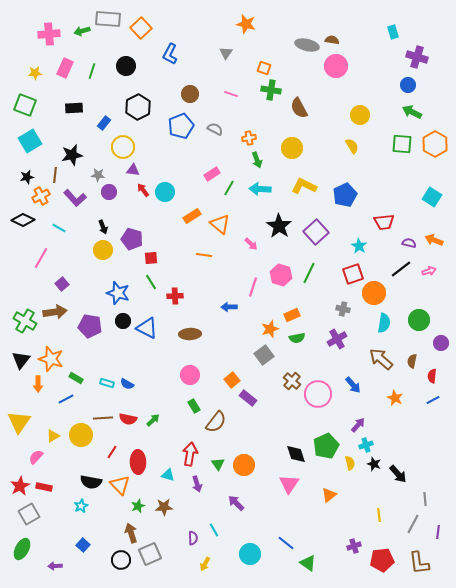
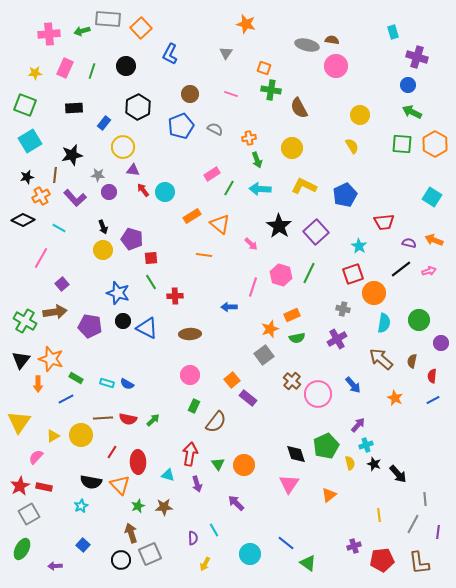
green rectangle at (194, 406): rotated 56 degrees clockwise
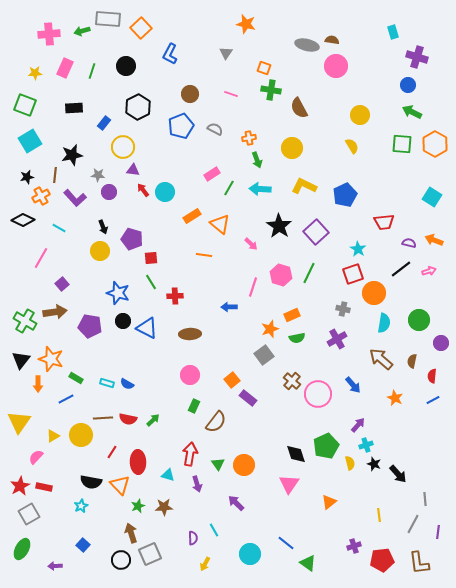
cyan star at (359, 246): moved 1 px left, 3 px down
yellow circle at (103, 250): moved 3 px left, 1 px down
orange triangle at (329, 495): moved 7 px down
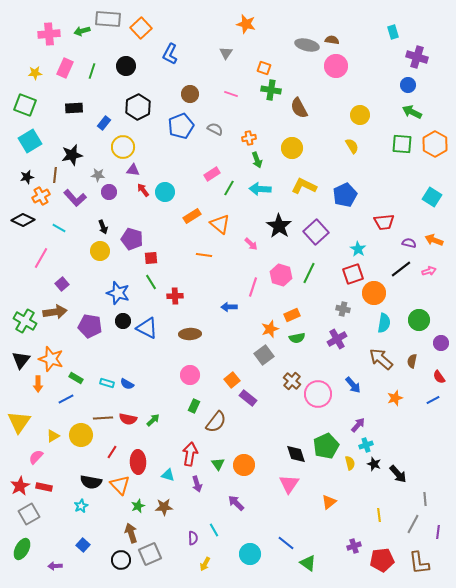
red semicircle at (432, 376): moved 7 px right, 1 px down; rotated 40 degrees counterclockwise
orange star at (395, 398): rotated 28 degrees clockwise
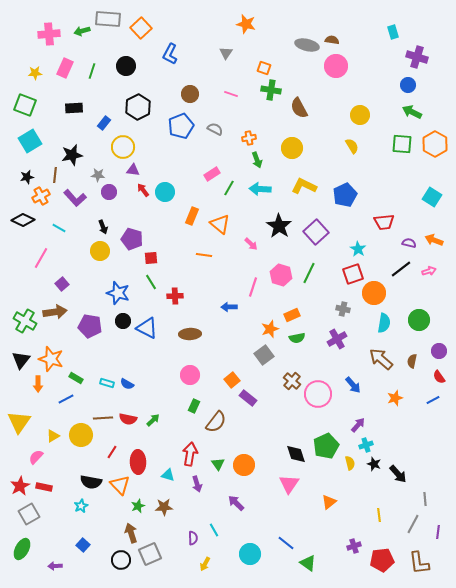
orange rectangle at (192, 216): rotated 36 degrees counterclockwise
purple circle at (441, 343): moved 2 px left, 8 px down
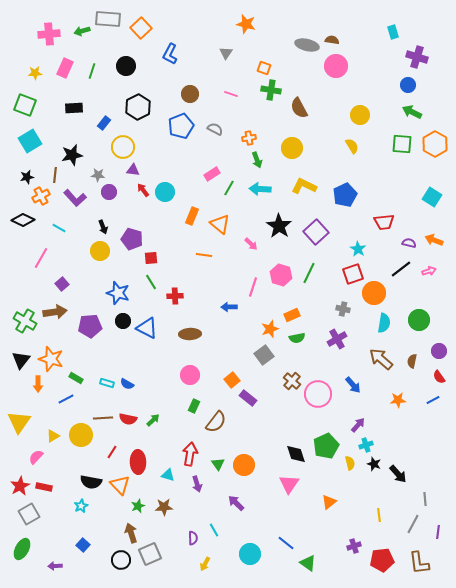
purple pentagon at (90, 326): rotated 15 degrees counterclockwise
orange star at (395, 398): moved 3 px right, 2 px down; rotated 14 degrees clockwise
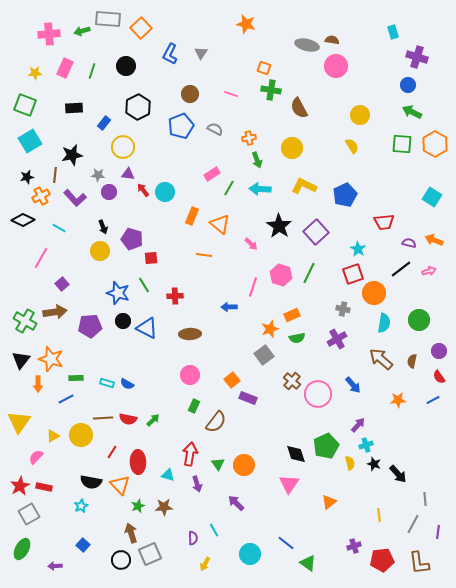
gray triangle at (226, 53): moved 25 px left
purple triangle at (133, 170): moved 5 px left, 4 px down
green line at (151, 282): moved 7 px left, 3 px down
green rectangle at (76, 378): rotated 32 degrees counterclockwise
purple rectangle at (248, 398): rotated 18 degrees counterclockwise
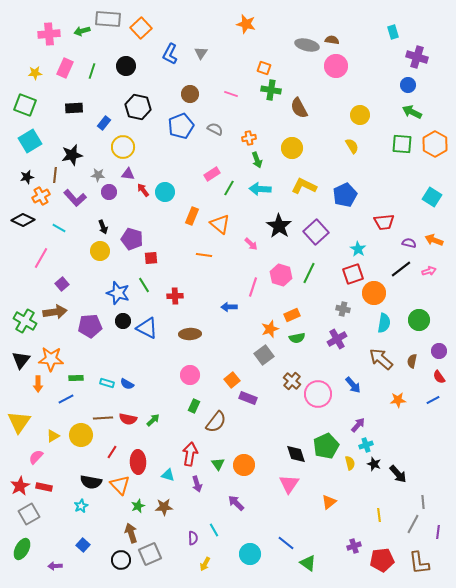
black hexagon at (138, 107): rotated 20 degrees counterclockwise
orange star at (51, 359): rotated 15 degrees counterclockwise
gray line at (425, 499): moved 2 px left, 3 px down
